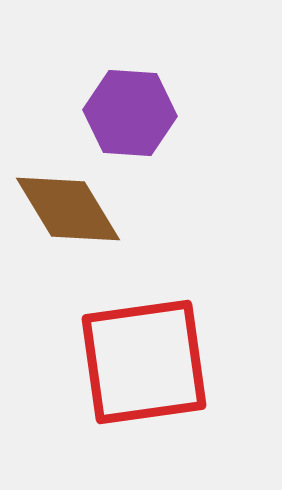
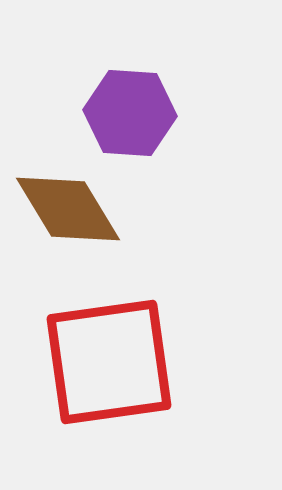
red square: moved 35 px left
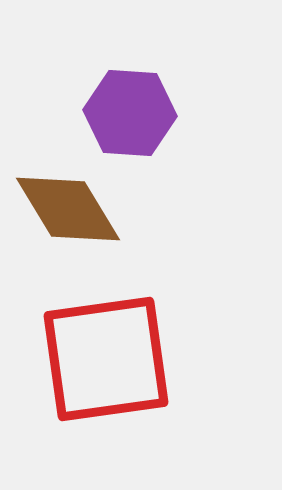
red square: moved 3 px left, 3 px up
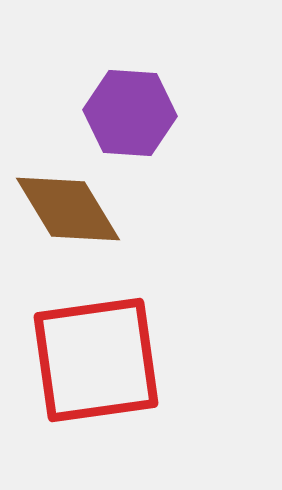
red square: moved 10 px left, 1 px down
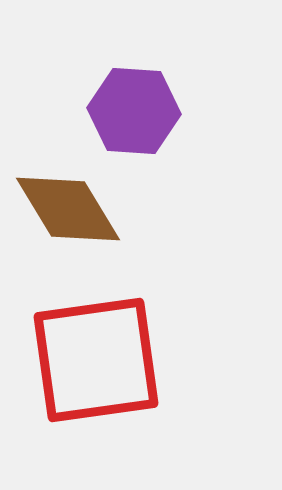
purple hexagon: moved 4 px right, 2 px up
